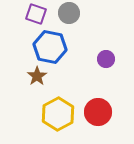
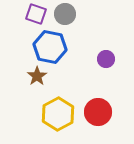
gray circle: moved 4 px left, 1 px down
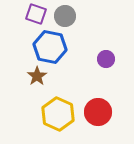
gray circle: moved 2 px down
yellow hexagon: rotated 8 degrees counterclockwise
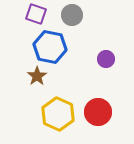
gray circle: moved 7 px right, 1 px up
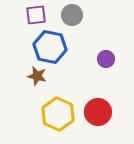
purple square: moved 1 px down; rotated 25 degrees counterclockwise
brown star: rotated 24 degrees counterclockwise
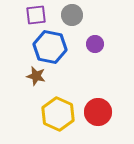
purple circle: moved 11 px left, 15 px up
brown star: moved 1 px left
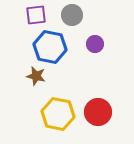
yellow hexagon: rotated 12 degrees counterclockwise
